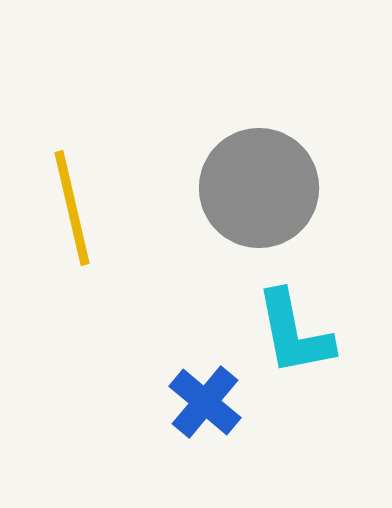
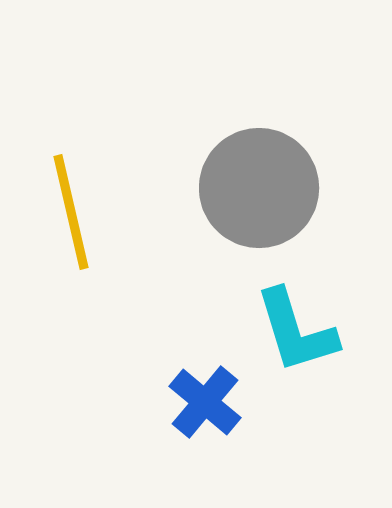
yellow line: moved 1 px left, 4 px down
cyan L-shape: moved 2 px right, 2 px up; rotated 6 degrees counterclockwise
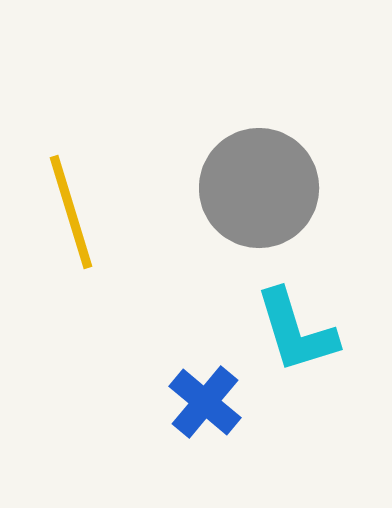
yellow line: rotated 4 degrees counterclockwise
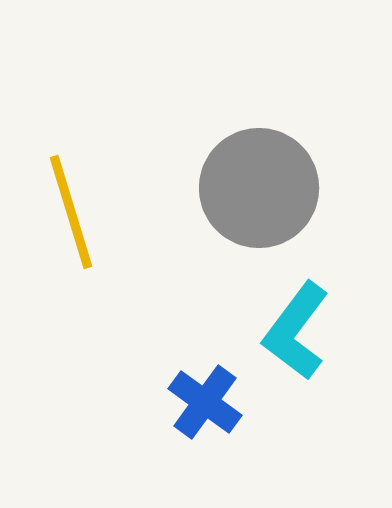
cyan L-shape: rotated 54 degrees clockwise
blue cross: rotated 4 degrees counterclockwise
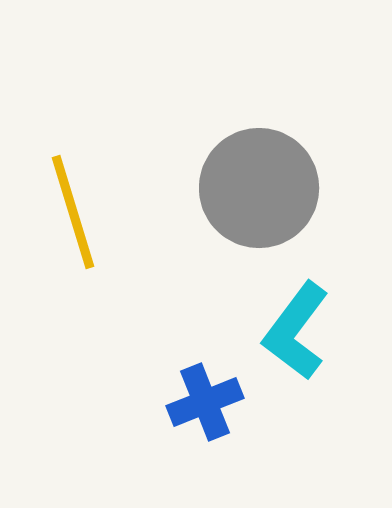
yellow line: moved 2 px right
blue cross: rotated 32 degrees clockwise
